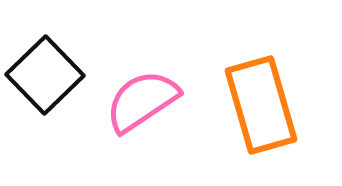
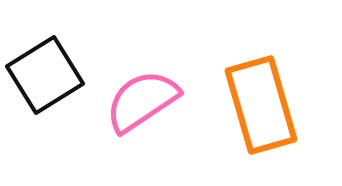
black square: rotated 12 degrees clockwise
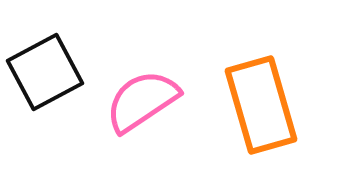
black square: moved 3 px up; rotated 4 degrees clockwise
